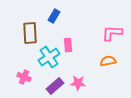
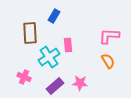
pink L-shape: moved 3 px left, 3 px down
orange semicircle: rotated 70 degrees clockwise
pink star: moved 2 px right
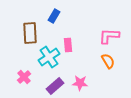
pink cross: rotated 24 degrees clockwise
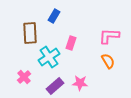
pink rectangle: moved 3 px right, 2 px up; rotated 24 degrees clockwise
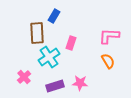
brown rectangle: moved 7 px right
purple rectangle: rotated 24 degrees clockwise
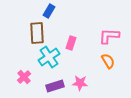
blue rectangle: moved 5 px left, 5 px up
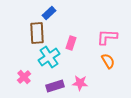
blue rectangle: moved 2 px down; rotated 16 degrees clockwise
pink L-shape: moved 2 px left, 1 px down
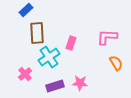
blue rectangle: moved 23 px left, 3 px up
orange semicircle: moved 8 px right, 2 px down
pink cross: moved 1 px right, 3 px up
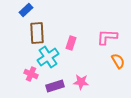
cyan cross: moved 1 px left
orange semicircle: moved 2 px right, 2 px up
pink cross: moved 6 px right; rotated 24 degrees counterclockwise
pink star: moved 1 px right, 1 px up
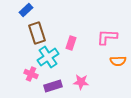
brown rectangle: rotated 15 degrees counterclockwise
orange semicircle: rotated 119 degrees clockwise
purple rectangle: moved 2 px left
